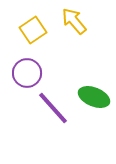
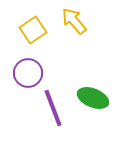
purple circle: moved 1 px right
green ellipse: moved 1 px left, 1 px down
purple line: rotated 21 degrees clockwise
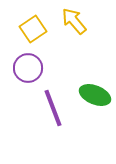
yellow square: moved 1 px up
purple circle: moved 5 px up
green ellipse: moved 2 px right, 3 px up
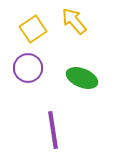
green ellipse: moved 13 px left, 17 px up
purple line: moved 22 px down; rotated 12 degrees clockwise
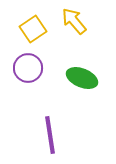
purple line: moved 3 px left, 5 px down
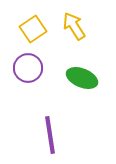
yellow arrow: moved 5 px down; rotated 8 degrees clockwise
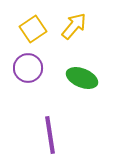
yellow arrow: rotated 72 degrees clockwise
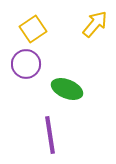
yellow arrow: moved 21 px right, 2 px up
purple circle: moved 2 px left, 4 px up
green ellipse: moved 15 px left, 11 px down
